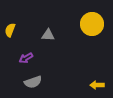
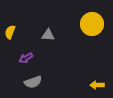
yellow semicircle: moved 2 px down
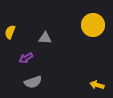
yellow circle: moved 1 px right, 1 px down
gray triangle: moved 3 px left, 3 px down
yellow arrow: rotated 16 degrees clockwise
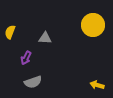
purple arrow: rotated 32 degrees counterclockwise
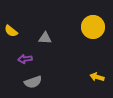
yellow circle: moved 2 px down
yellow semicircle: moved 1 px right, 1 px up; rotated 72 degrees counterclockwise
purple arrow: moved 1 px left, 1 px down; rotated 56 degrees clockwise
yellow arrow: moved 8 px up
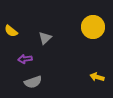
gray triangle: rotated 48 degrees counterclockwise
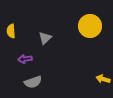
yellow circle: moved 3 px left, 1 px up
yellow semicircle: rotated 48 degrees clockwise
yellow arrow: moved 6 px right, 2 px down
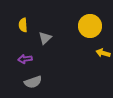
yellow semicircle: moved 12 px right, 6 px up
yellow arrow: moved 26 px up
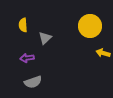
purple arrow: moved 2 px right, 1 px up
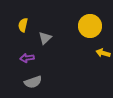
yellow semicircle: rotated 16 degrees clockwise
